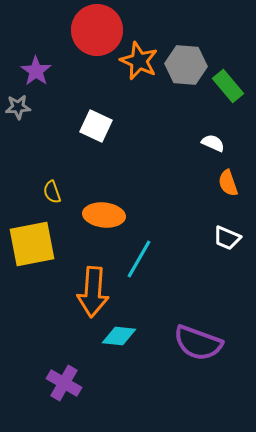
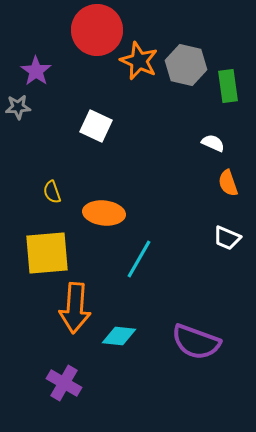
gray hexagon: rotated 9 degrees clockwise
green rectangle: rotated 32 degrees clockwise
orange ellipse: moved 2 px up
yellow square: moved 15 px right, 9 px down; rotated 6 degrees clockwise
orange arrow: moved 18 px left, 16 px down
purple semicircle: moved 2 px left, 1 px up
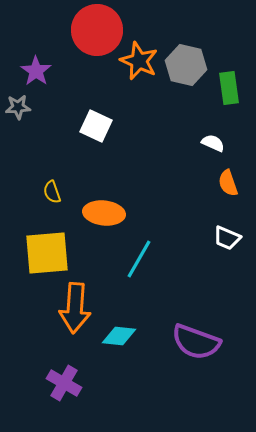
green rectangle: moved 1 px right, 2 px down
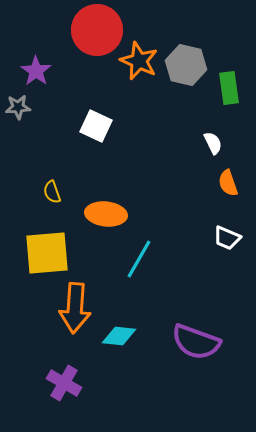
white semicircle: rotated 40 degrees clockwise
orange ellipse: moved 2 px right, 1 px down
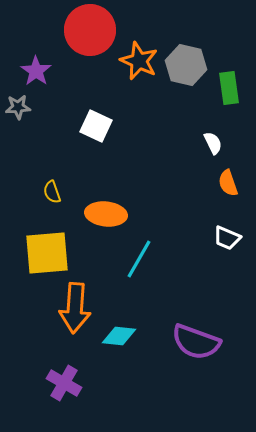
red circle: moved 7 px left
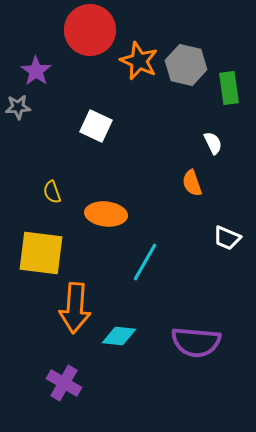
orange semicircle: moved 36 px left
yellow square: moved 6 px left; rotated 12 degrees clockwise
cyan line: moved 6 px right, 3 px down
purple semicircle: rotated 15 degrees counterclockwise
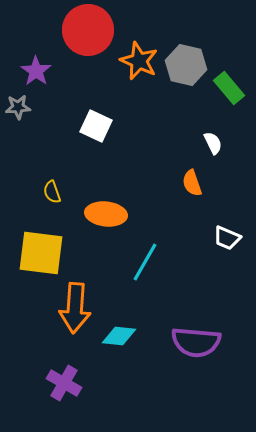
red circle: moved 2 px left
green rectangle: rotated 32 degrees counterclockwise
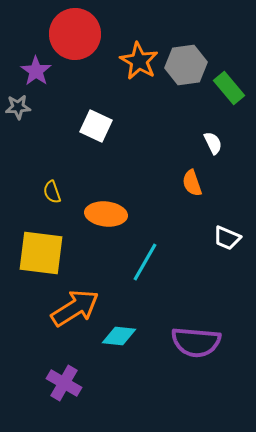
red circle: moved 13 px left, 4 px down
orange star: rotated 6 degrees clockwise
gray hexagon: rotated 21 degrees counterclockwise
orange arrow: rotated 126 degrees counterclockwise
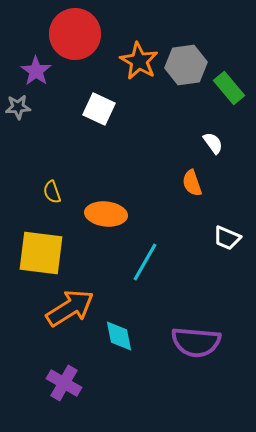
white square: moved 3 px right, 17 px up
white semicircle: rotated 10 degrees counterclockwise
orange arrow: moved 5 px left
cyan diamond: rotated 72 degrees clockwise
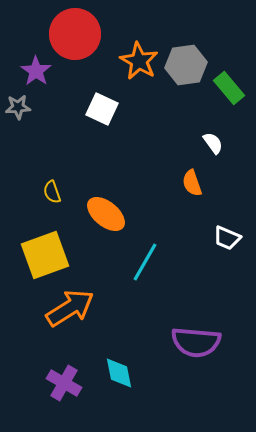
white square: moved 3 px right
orange ellipse: rotated 33 degrees clockwise
yellow square: moved 4 px right, 2 px down; rotated 27 degrees counterclockwise
cyan diamond: moved 37 px down
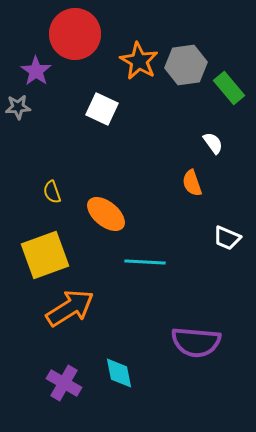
cyan line: rotated 63 degrees clockwise
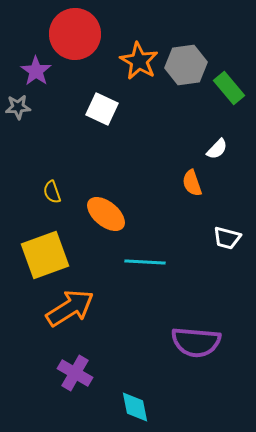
white semicircle: moved 4 px right, 6 px down; rotated 80 degrees clockwise
white trapezoid: rotated 8 degrees counterclockwise
cyan diamond: moved 16 px right, 34 px down
purple cross: moved 11 px right, 10 px up
